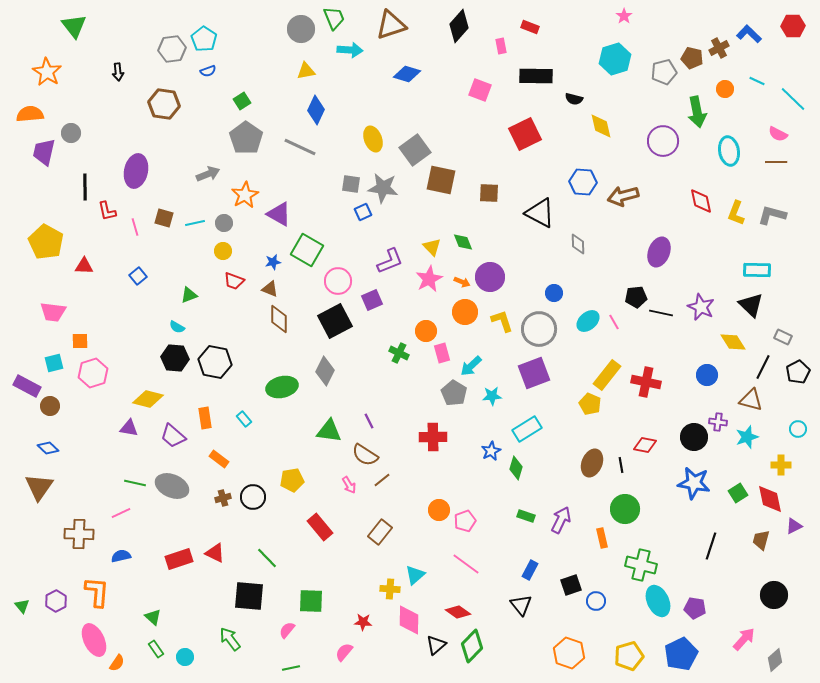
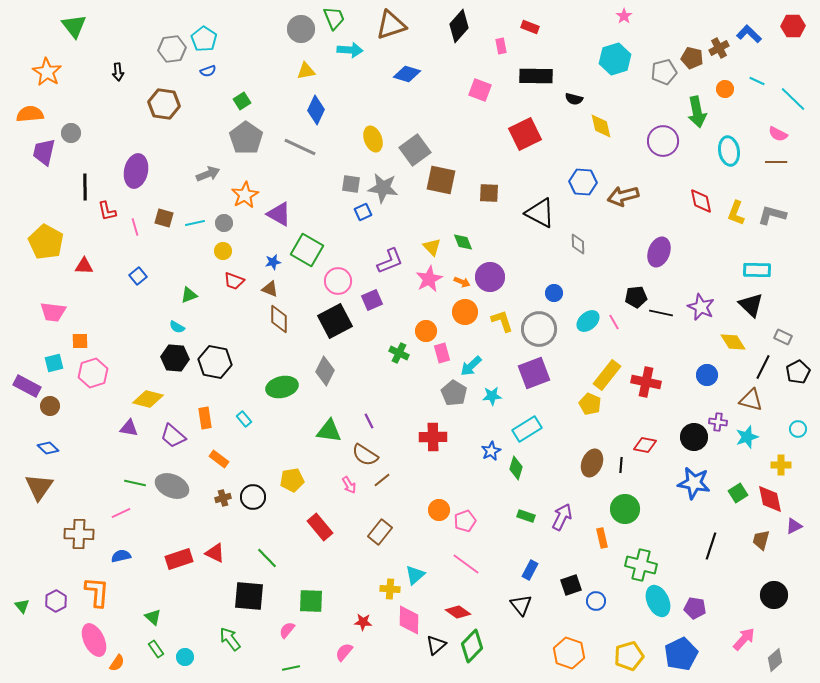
black line at (621, 465): rotated 14 degrees clockwise
purple arrow at (561, 520): moved 1 px right, 3 px up
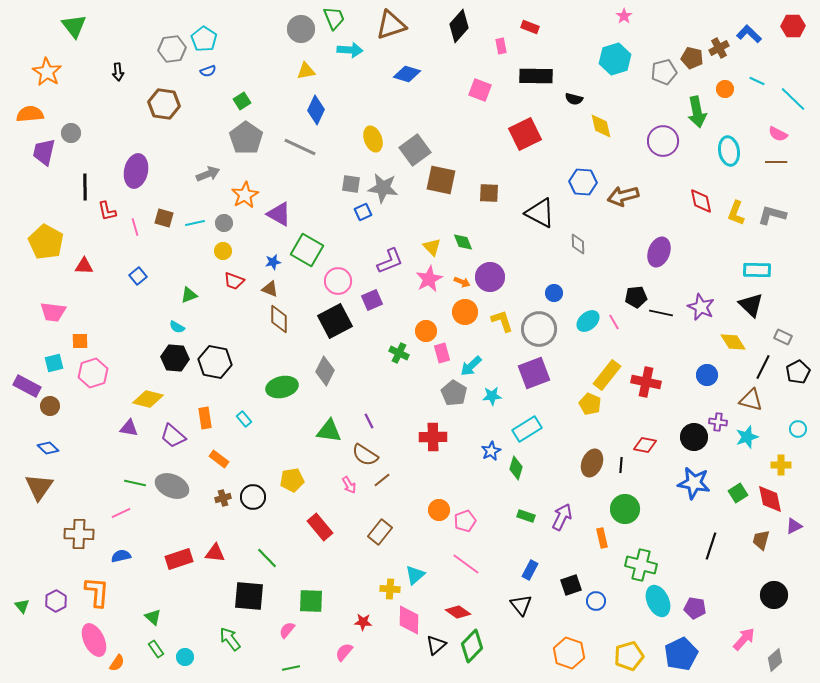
red triangle at (215, 553): rotated 20 degrees counterclockwise
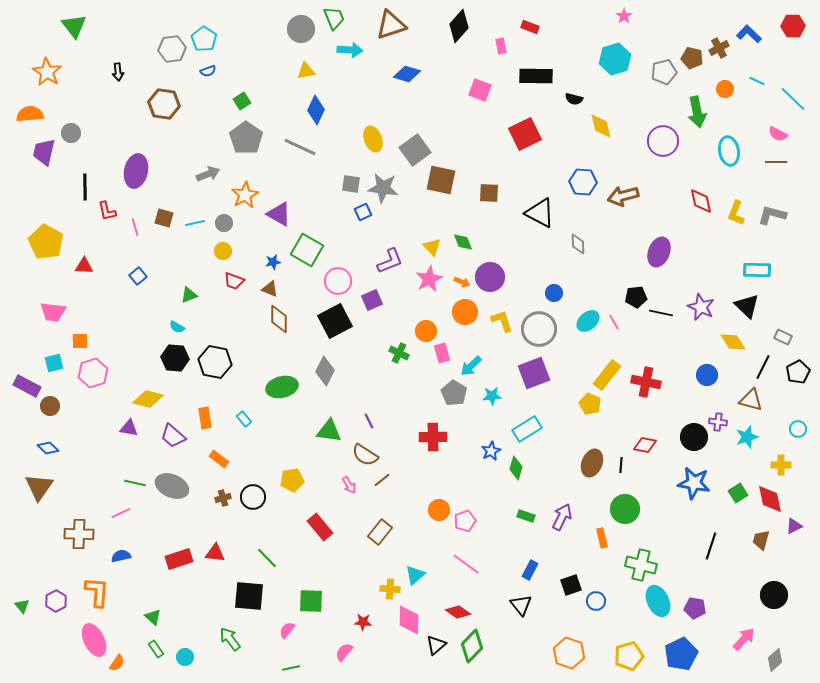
black triangle at (751, 305): moved 4 px left, 1 px down
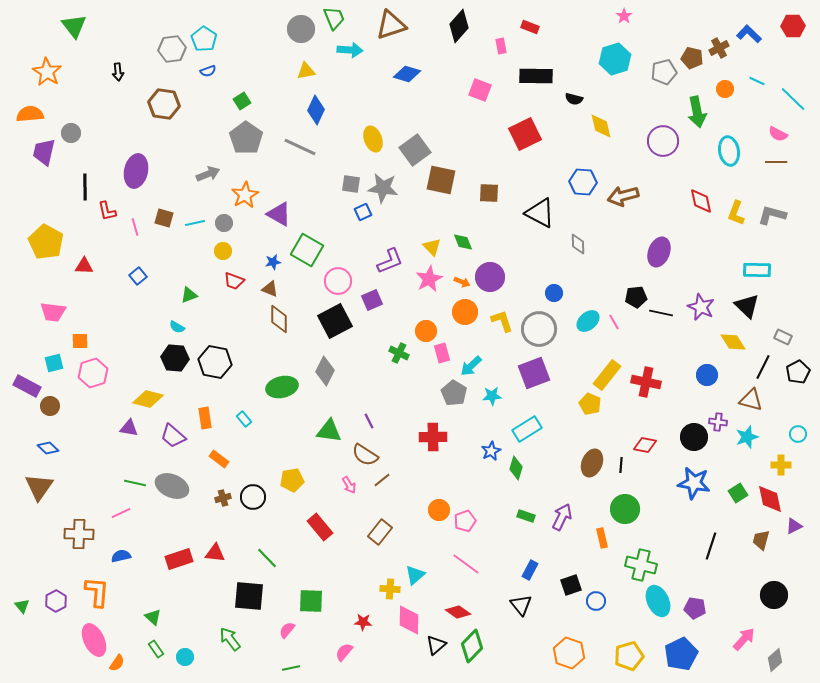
cyan circle at (798, 429): moved 5 px down
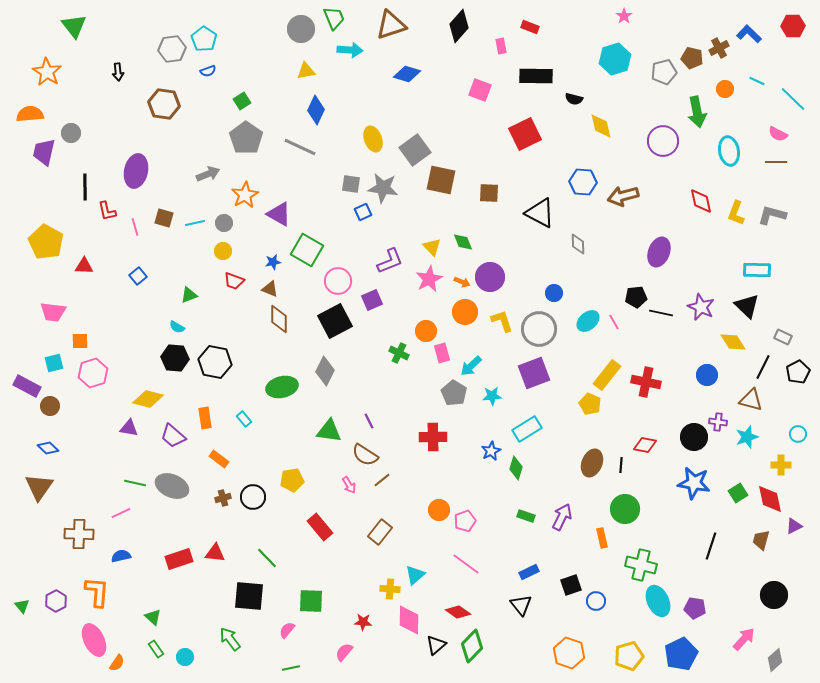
blue rectangle at (530, 570): moved 1 px left, 2 px down; rotated 36 degrees clockwise
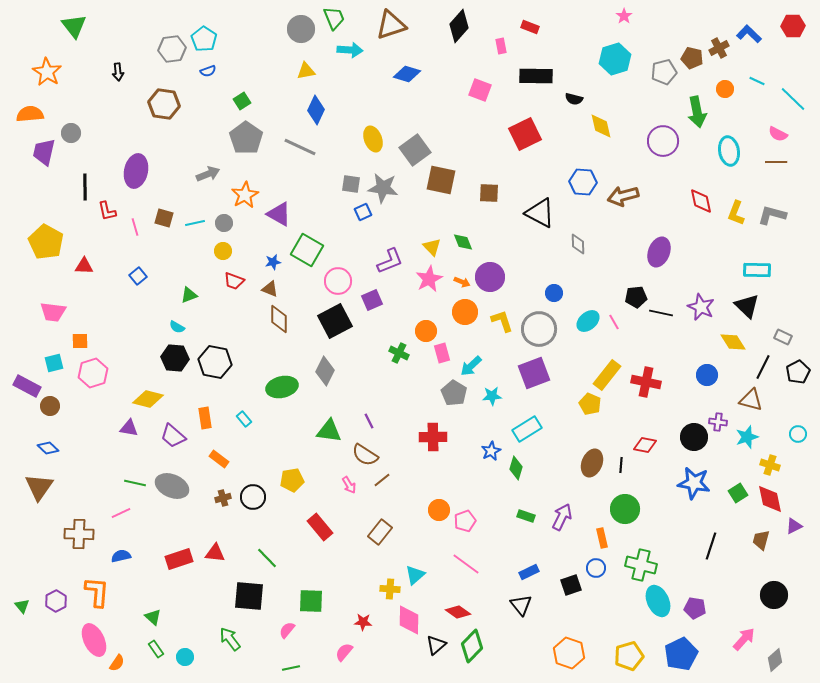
yellow cross at (781, 465): moved 11 px left; rotated 18 degrees clockwise
blue circle at (596, 601): moved 33 px up
